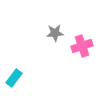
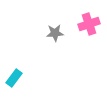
pink cross: moved 7 px right, 22 px up
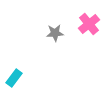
pink cross: rotated 20 degrees counterclockwise
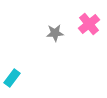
cyan rectangle: moved 2 px left
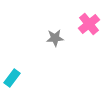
gray star: moved 5 px down
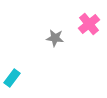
gray star: rotated 12 degrees clockwise
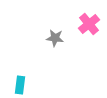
cyan rectangle: moved 8 px right, 7 px down; rotated 30 degrees counterclockwise
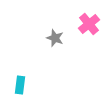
gray star: rotated 12 degrees clockwise
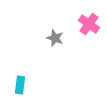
pink cross: rotated 15 degrees counterclockwise
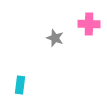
pink cross: rotated 35 degrees counterclockwise
